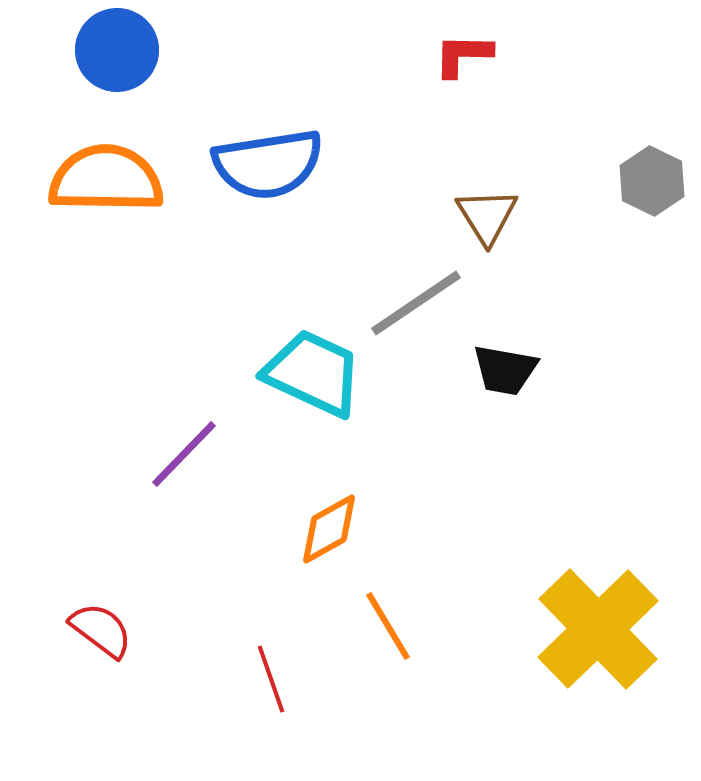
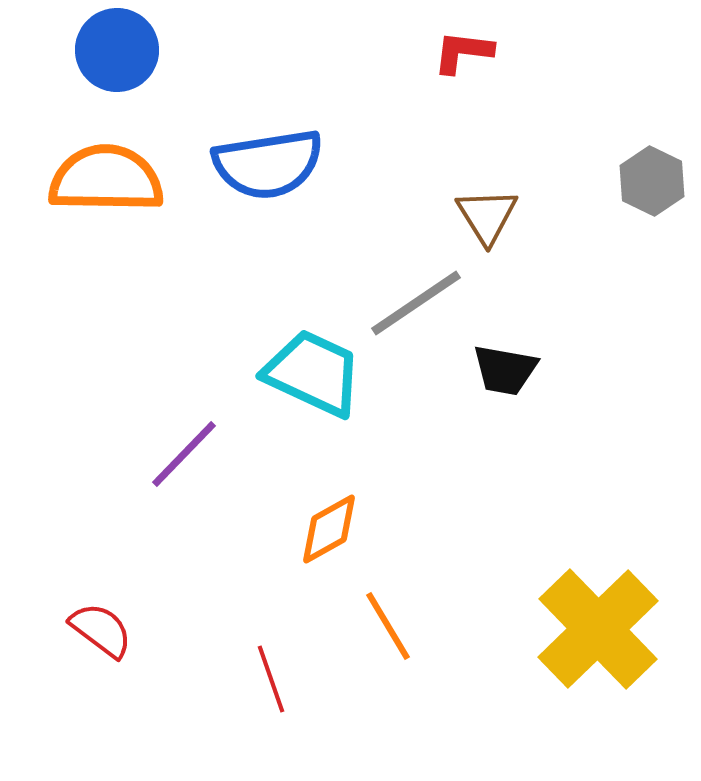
red L-shape: moved 3 px up; rotated 6 degrees clockwise
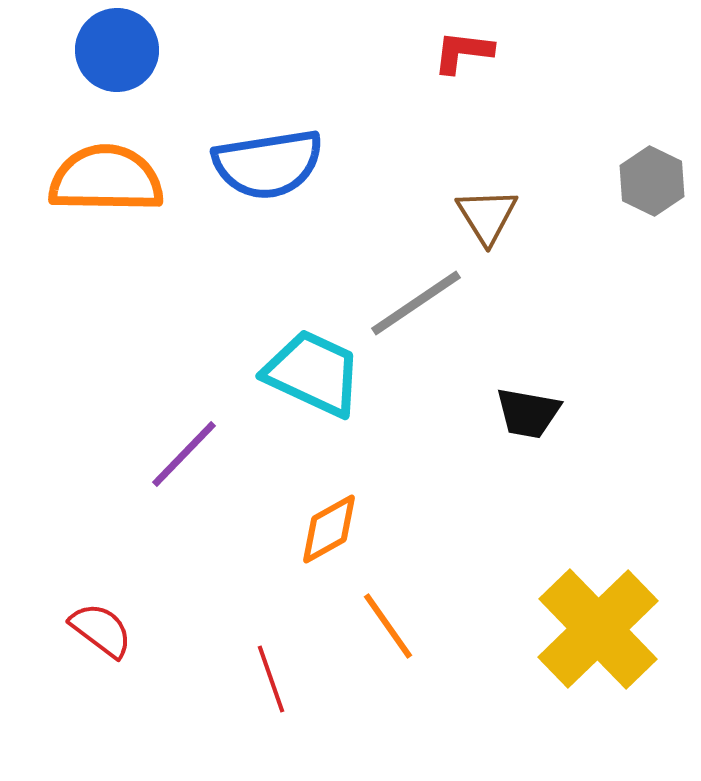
black trapezoid: moved 23 px right, 43 px down
orange line: rotated 4 degrees counterclockwise
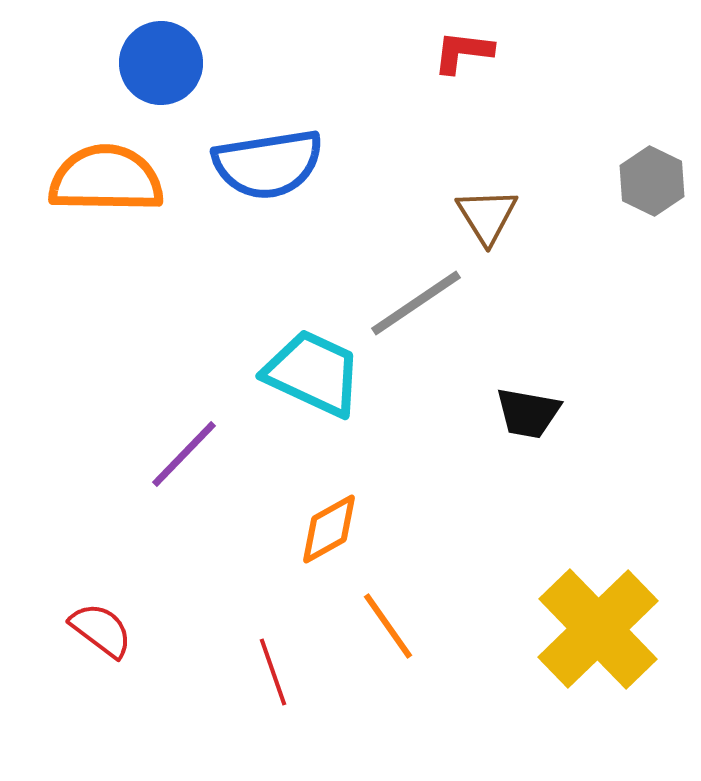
blue circle: moved 44 px right, 13 px down
red line: moved 2 px right, 7 px up
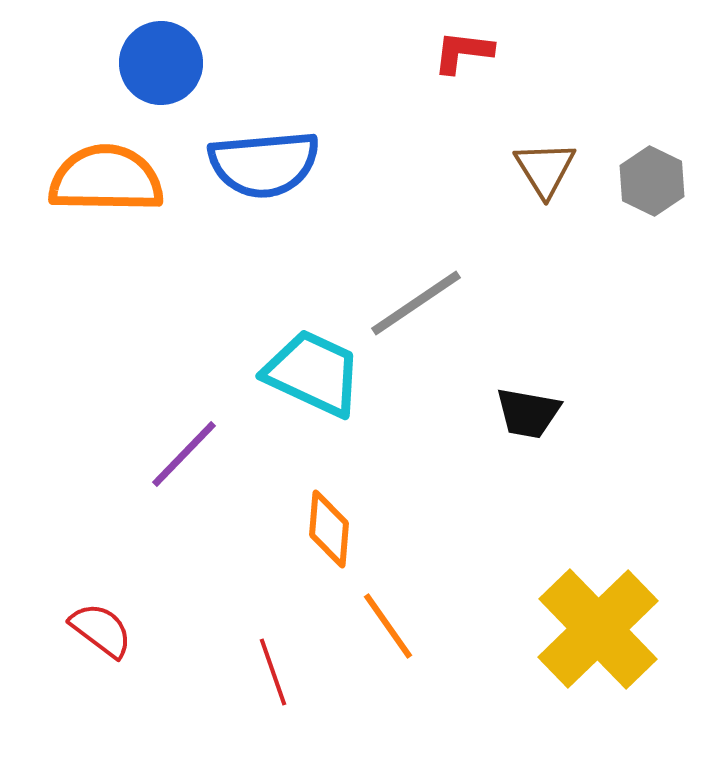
blue semicircle: moved 4 px left; rotated 4 degrees clockwise
brown triangle: moved 58 px right, 47 px up
orange diamond: rotated 56 degrees counterclockwise
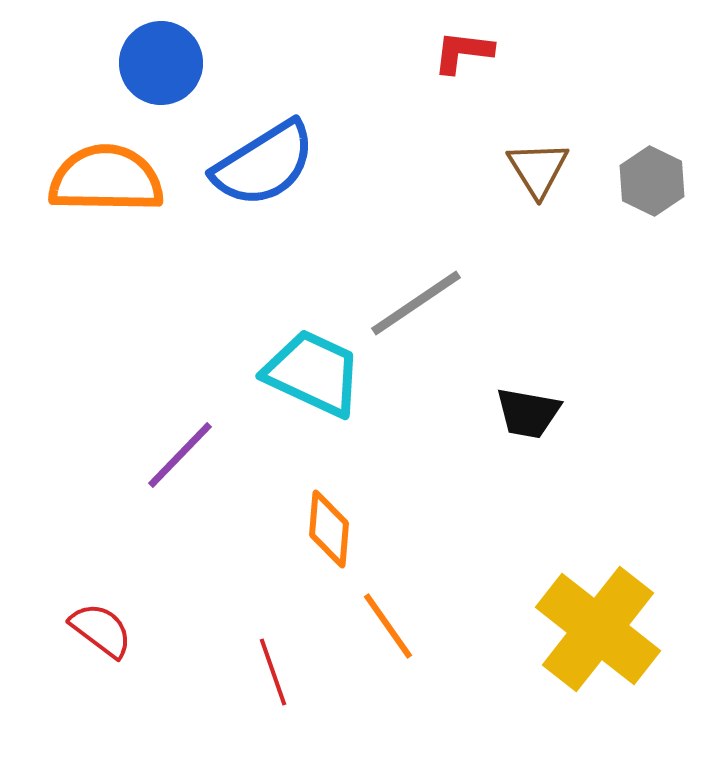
blue semicircle: rotated 27 degrees counterclockwise
brown triangle: moved 7 px left
purple line: moved 4 px left, 1 px down
yellow cross: rotated 8 degrees counterclockwise
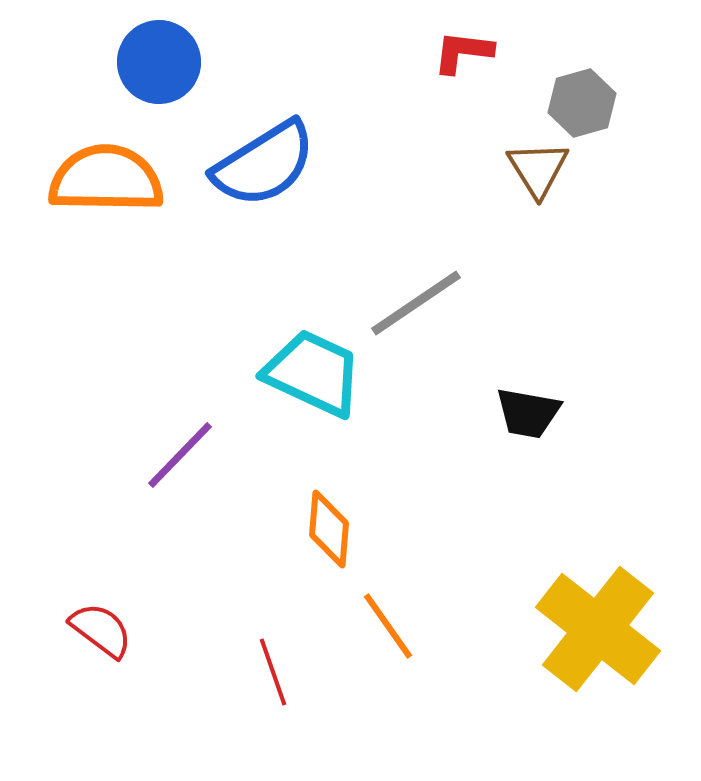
blue circle: moved 2 px left, 1 px up
gray hexagon: moved 70 px left, 78 px up; rotated 18 degrees clockwise
